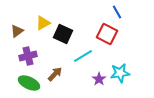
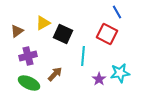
cyan line: rotated 54 degrees counterclockwise
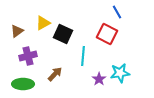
green ellipse: moved 6 px left, 1 px down; rotated 25 degrees counterclockwise
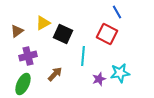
purple star: rotated 16 degrees clockwise
green ellipse: rotated 65 degrees counterclockwise
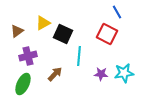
cyan line: moved 4 px left
cyan star: moved 4 px right
purple star: moved 2 px right, 5 px up; rotated 24 degrees clockwise
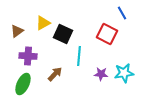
blue line: moved 5 px right, 1 px down
purple cross: rotated 18 degrees clockwise
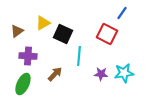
blue line: rotated 64 degrees clockwise
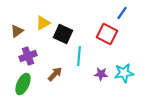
purple cross: rotated 24 degrees counterclockwise
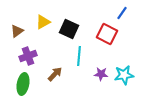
yellow triangle: moved 1 px up
black square: moved 6 px right, 5 px up
cyan star: moved 2 px down
green ellipse: rotated 15 degrees counterclockwise
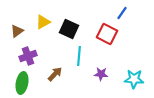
cyan star: moved 10 px right, 4 px down; rotated 12 degrees clockwise
green ellipse: moved 1 px left, 1 px up
